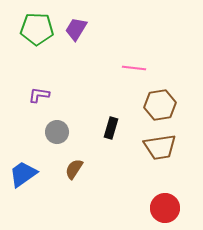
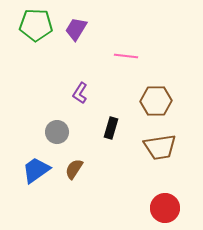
green pentagon: moved 1 px left, 4 px up
pink line: moved 8 px left, 12 px up
purple L-shape: moved 41 px right, 2 px up; rotated 65 degrees counterclockwise
brown hexagon: moved 4 px left, 4 px up; rotated 8 degrees clockwise
blue trapezoid: moved 13 px right, 4 px up
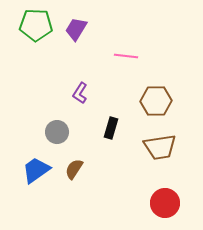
red circle: moved 5 px up
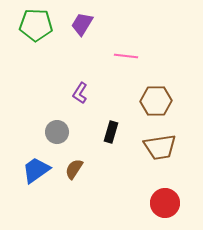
purple trapezoid: moved 6 px right, 5 px up
black rectangle: moved 4 px down
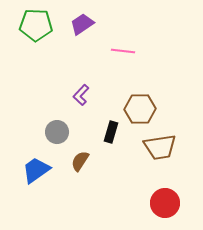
purple trapezoid: rotated 25 degrees clockwise
pink line: moved 3 px left, 5 px up
purple L-shape: moved 1 px right, 2 px down; rotated 10 degrees clockwise
brown hexagon: moved 16 px left, 8 px down
brown semicircle: moved 6 px right, 8 px up
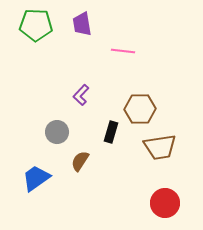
purple trapezoid: rotated 65 degrees counterclockwise
blue trapezoid: moved 8 px down
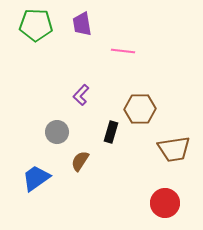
brown trapezoid: moved 14 px right, 2 px down
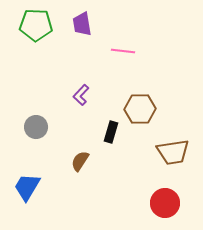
gray circle: moved 21 px left, 5 px up
brown trapezoid: moved 1 px left, 3 px down
blue trapezoid: moved 9 px left, 9 px down; rotated 24 degrees counterclockwise
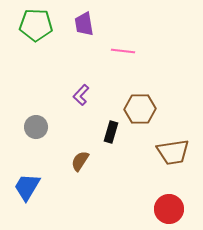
purple trapezoid: moved 2 px right
red circle: moved 4 px right, 6 px down
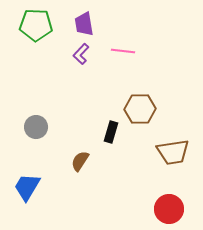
purple L-shape: moved 41 px up
